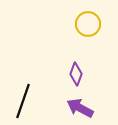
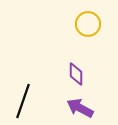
purple diamond: rotated 20 degrees counterclockwise
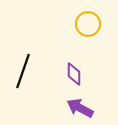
purple diamond: moved 2 px left
black line: moved 30 px up
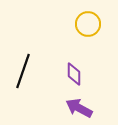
purple arrow: moved 1 px left
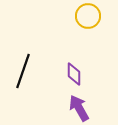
yellow circle: moved 8 px up
purple arrow: rotated 32 degrees clockwise
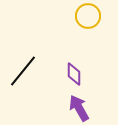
black line: rotated 20 degrees clockwise
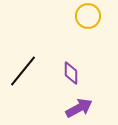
purple diamond: moved 3 px left, 1 px up
purple arrow: rotated 92 degrees clockwise
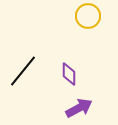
purple diamond: moved 2 px left, 1 px down
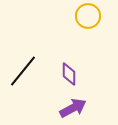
purple arrow: moved 6 px left
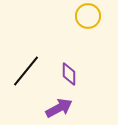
black line: moved 3 px right
purple arrow: moved 14 px left
